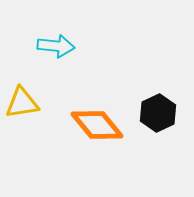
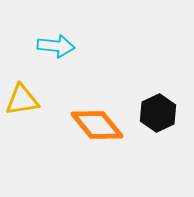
yellow triangle: moved 3 px up
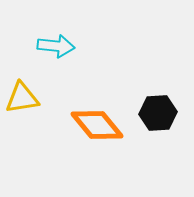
yellow triangle: moved 2 px up
black hexagon: rotated 21 degrees clockwise
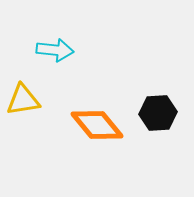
cyan arrow: moved 1 px left, 4 px down
yellow triangle: moved 1 px right, 2 px down
